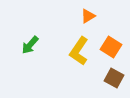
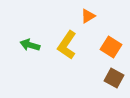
green arrow: rotated 66 degrees clockwise
yellow L-shape: moved 12 px left, 6 px up
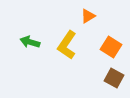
green arrow: moved 3 px up
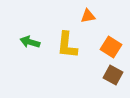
orange triangle: rotated 21 degrees clockwise
yellow L-shape: rotated 28 degrees counterclockwise
brown square: moved 1 px left, 3 px up
